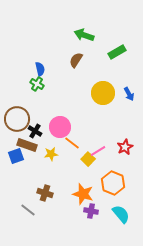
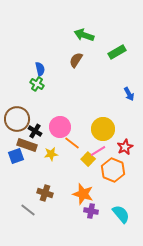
yellow circle: moved 36 px down
orange hexagon: moved 13 px up
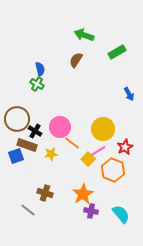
orange star: rotated 25 degrees clockwise
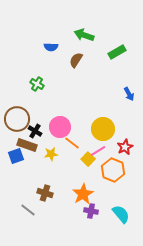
blue semicircle: moved 11 px right, 22 px up; rotated 104 degrees clockwise
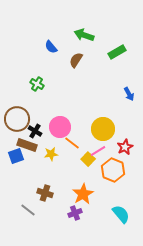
blue semicircle: rotated 48 degrees clockwise
purple cross: moved 16 px left, 2 px down; rotated 32 degrees counterclockwise
